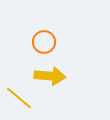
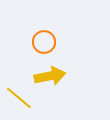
yellow arrow: rotated 16 degrees counterclockwise
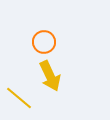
yellow arrow: rotated 76 degrees clockwise
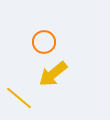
yellow arrow: moved 3 px right, 2 px up; rotated 76 degrees clockwise
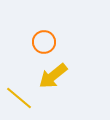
yellow arrow: moved 2 px down
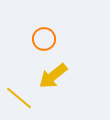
orange circle: moved 3 px up
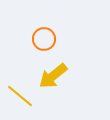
yellow line: moved 1 px right, 2 px up
